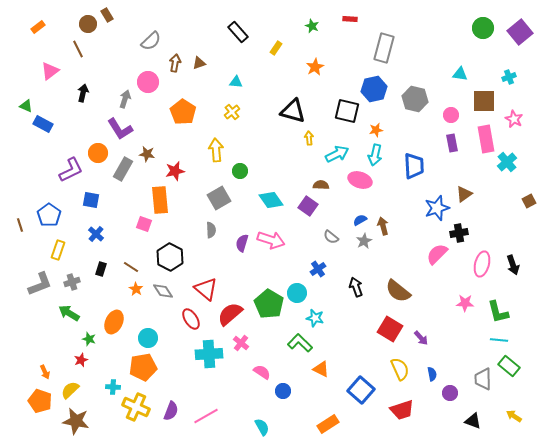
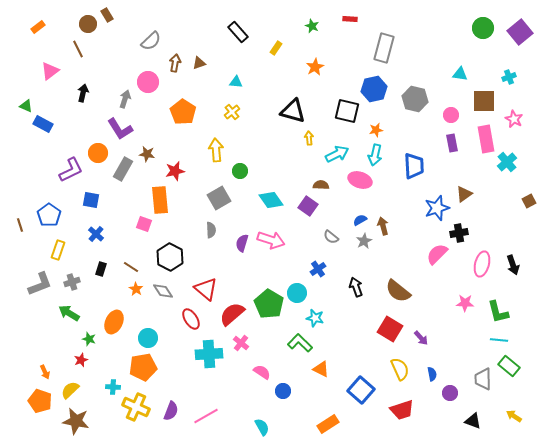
red semicircle at (230, 314): moved 2 px right
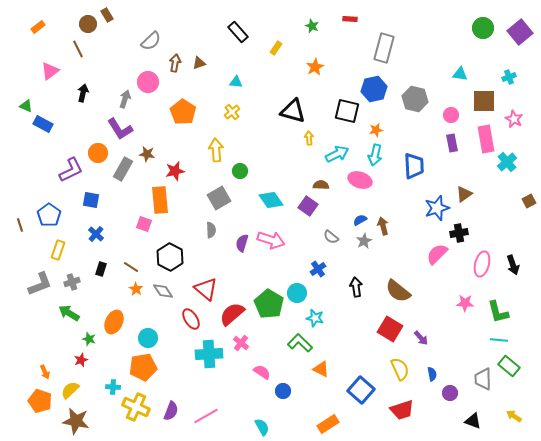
black arrow at (356, 287): rotated 12 degrees clockwise
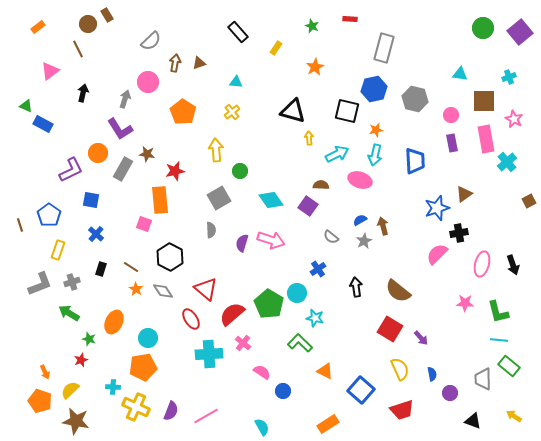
blue trapezoid at (414, 166): moved 1 px right, 5 px up
pink cross at (241, 343): moved 2 px right
orange triangle at (321, 369): moved 4 px right, 2 px down
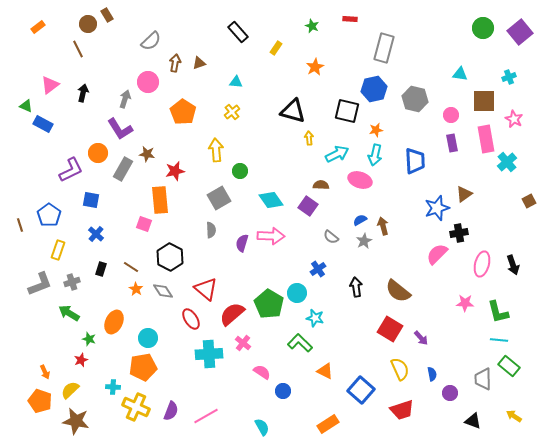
pink triangle at (50, 71): moved 14 px down
pink arrow at (271, 240): moved 4 px up; rotated 16 degrees counterclockwise
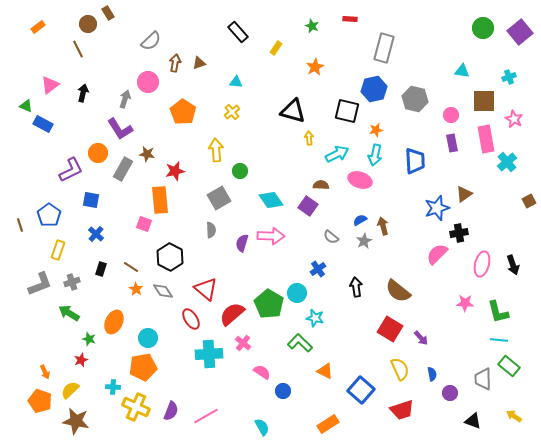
brown rectangle at (107, 15): moved 1 px right, 2 px up
cyan triangle at (460, 74): moved 2 px right, 3 px up
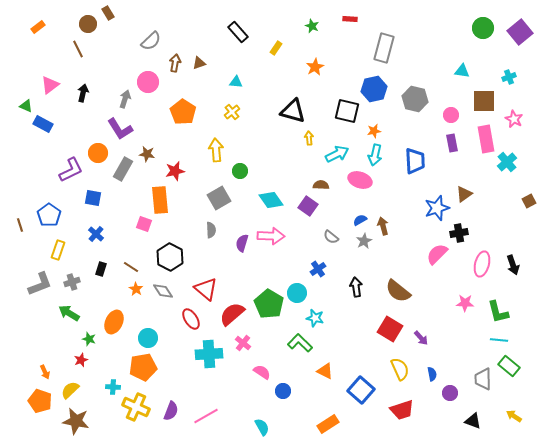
orange star at (376, 130): moved 2 px left, 1 px down
blue square at (91, 200): moved 2 px right, 2 px up
